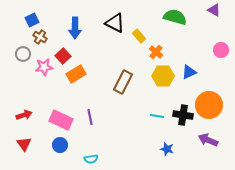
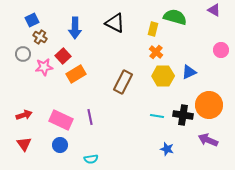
yellow rectangle: moved 14 px right, 7 px up; rotated 56 degrees clockwise
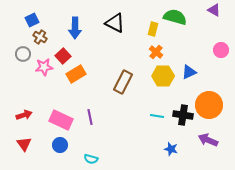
blue star: moved 4 px right
cyan semicircle: rotated 24 degrees clockwise
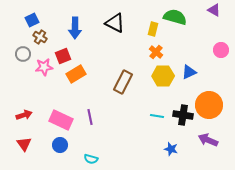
red square: rotated 21 degrees clockwise
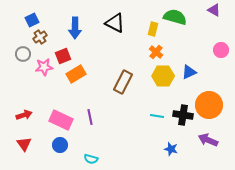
brown cross: rotated 24 degrees clockwise
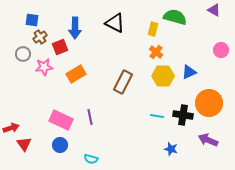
blue square: rotated 32 degrees clockwise
red square: moved 3 px left, 9 px up
orange circle: moved 2 px up
red arrow: moved 13 px left, 13 px down
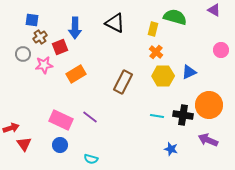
pink star: moved 2 px up
orange circle: moved 2 px down
purple line: rotated 42 degrees counterclockwise
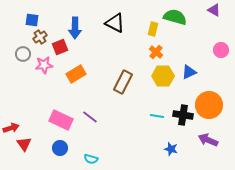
blue circle: moved 3 px down
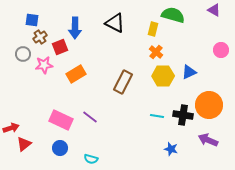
green semicircle: moved 2 px left, 2 px up
red triangle: rotated 28 degrees clockwise
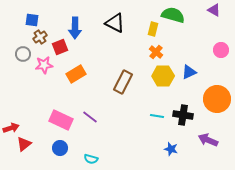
orange circle: moved 8 px right, 6 px up
